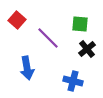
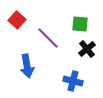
blue arrow: moved 2 px up
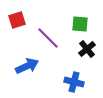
red square: rotated 30 degrees clockwise
blue arrow: rotated 105 degrees counterclockwise
blue cross: moved 1 px right, 1 px down
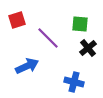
black cross: moved 1 px right, 1 px up
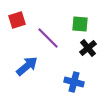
blue arrow: rotated 15 degrees counterclockwise
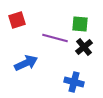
purple line: moved 7 px right; rotated 30 degrees counterclockwise
black cross: moved 4 px left, 1 px up
blue arrow: moved 1 px left, 3 px up; rotated 15 degrees clockwise
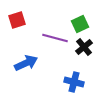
green square: rotated 30 degrees counterclockwise
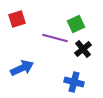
red square: moved 1 px up
green square: moved 4 px left
black cross: moved 1 px left, 2 px down
blue arrow: moved 4 px left, 5 px down
